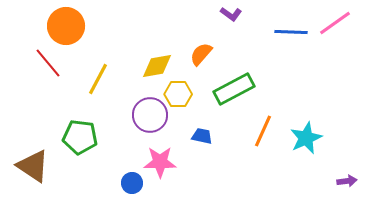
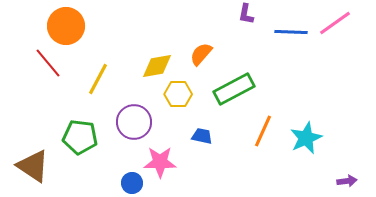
purple L-shape: moved 15 px right; rotated 65 degrees clockwise
purple circle: moved 16 px left, 7 px down
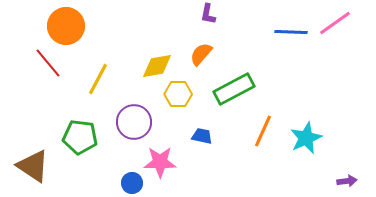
purple L-shape: moved 38 px left
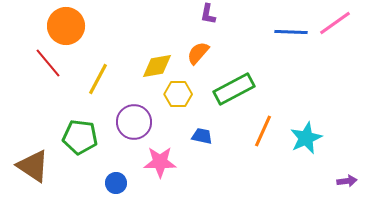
orange semicircle: moved 3 px left, 1 px up
blue circle: moved 16 px left
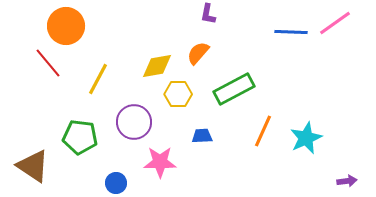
blue trapezoid: rotated 15 degrees counterclockwise
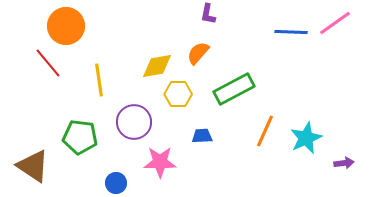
yellow line: moved 1 px right, 1 px down; rotated 36 degrees counterclockwise
orange line: moved 2 px right
purple arrow: moved 3 px left, 18 px up
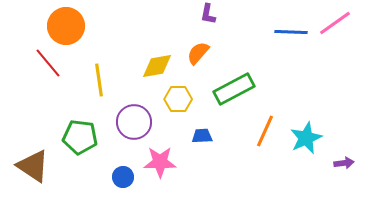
yellow hexagon: moved 5 px down
blue circle: moved 7 px right, 6 px up
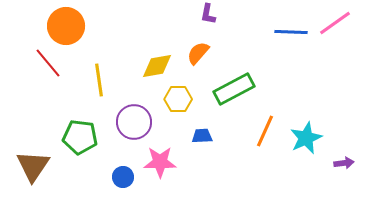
brown triangle: rotated 30 degrees clockwise
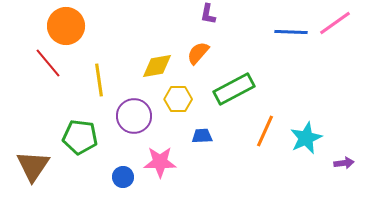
purple circle: moved 6 px up
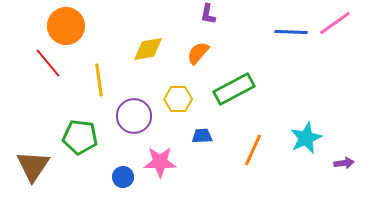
yellow diamond: moved 9 px left, 17 px up
orange line: moved 12 px left, 19 px down
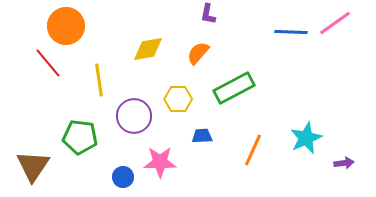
green rectangle: moved 1 px up
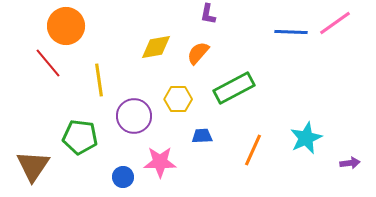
yellow diamond: moved 8 px right, 2 px up
purple arrow: moved 6 px right
